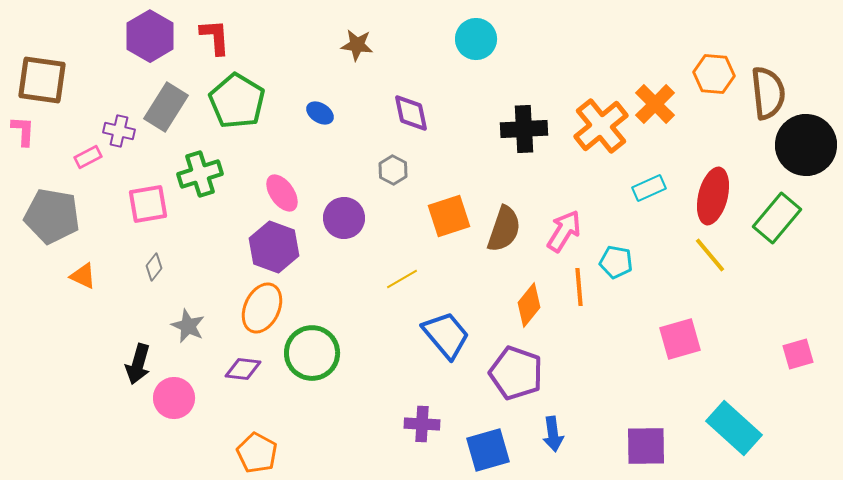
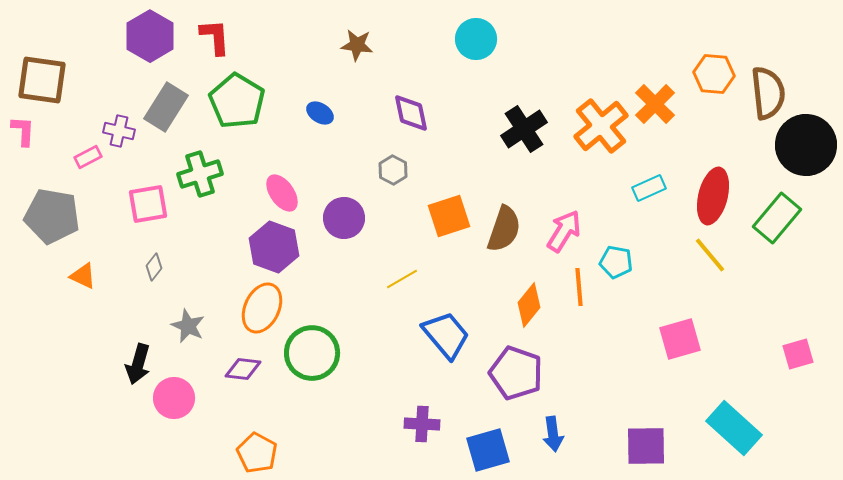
black cross at (524, 129): rotated 30 degrees counterclockwise
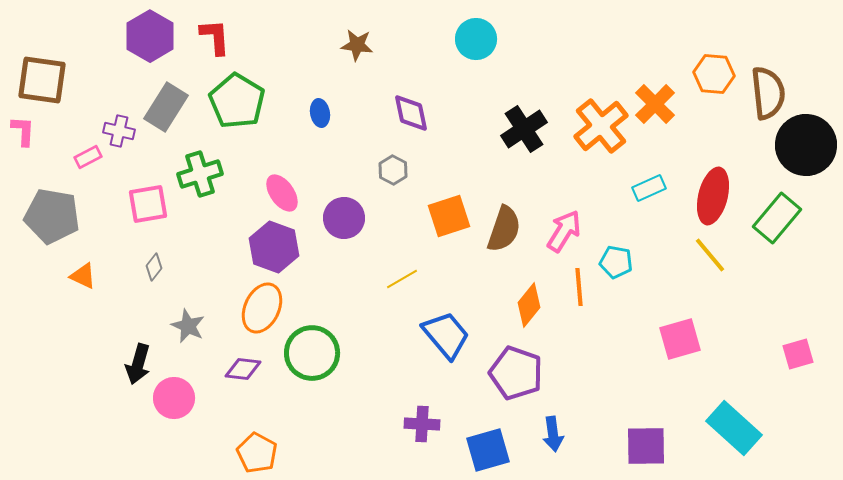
blue ellipse at (320, 113): rotated 48 degrees clockwise
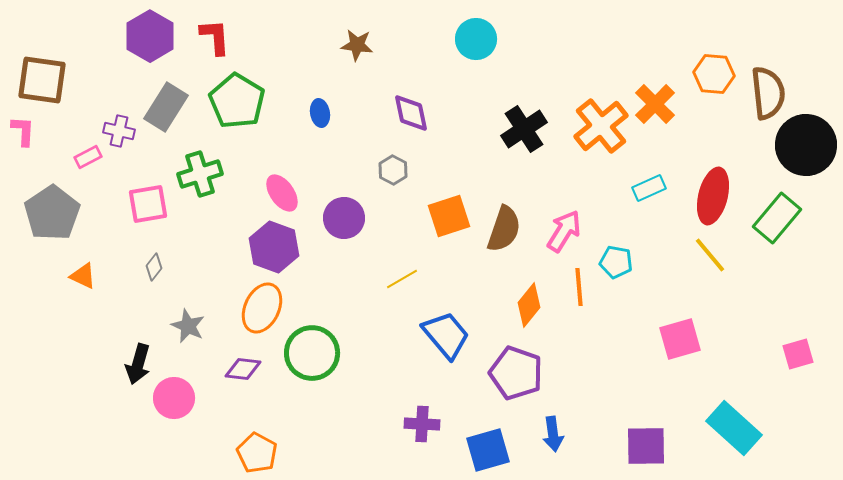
gray pentagon at (52, 216): moved 3 px up; rotated 28 degrees clockwise
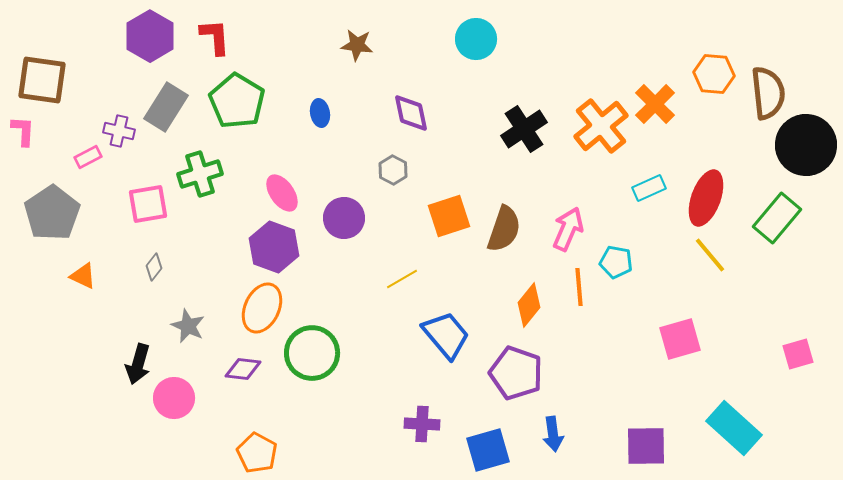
red ellipse at (713, 196): moved 7 px left, 2 px down; rotated 6 degrees clockwise
pink arrow at (564, 231): moved 4 px right, 2 px up; rotated 9 degrees counterclockwise
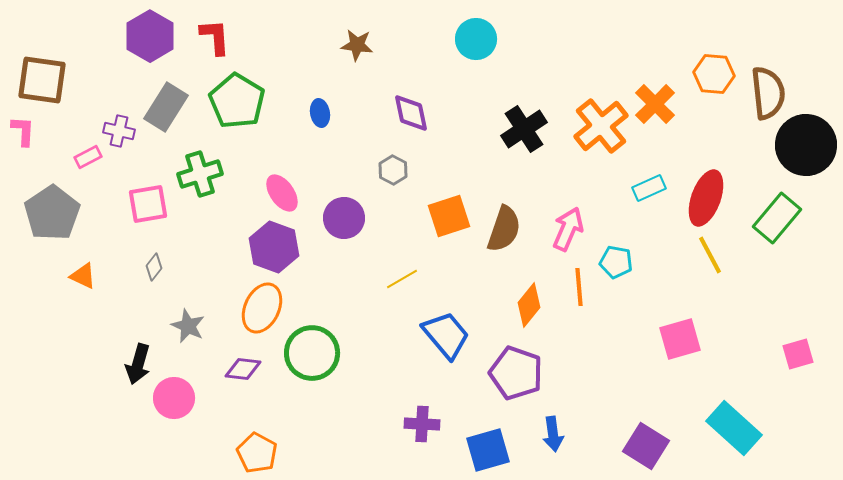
yellow line at (710, 255): rotated 12 degrees clockwise
purple square at (646, 446): rotated 33 degrees clockwise
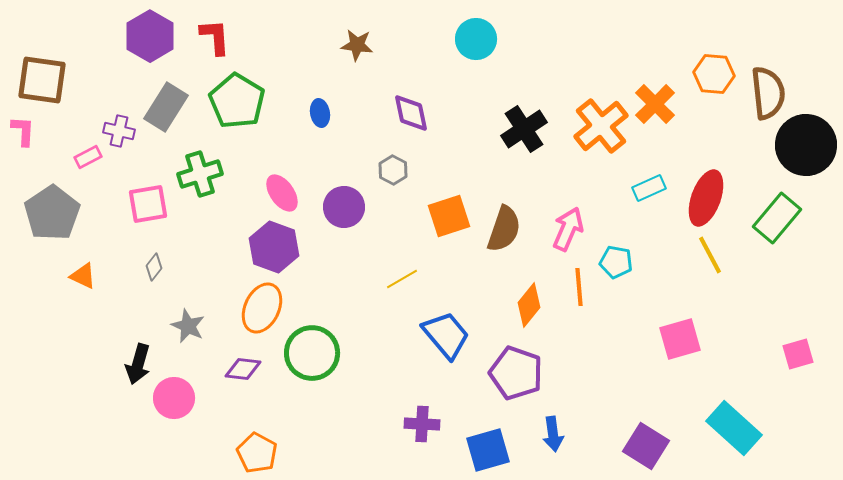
purple circle at (344, 218): moved 11 px up
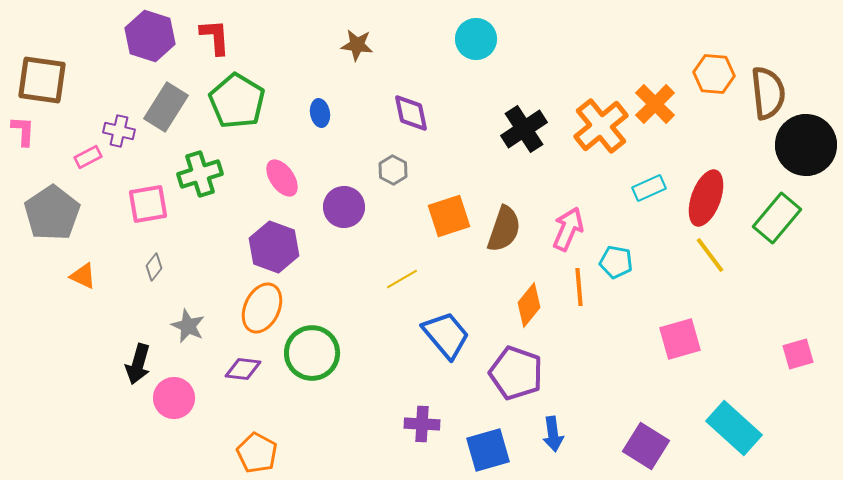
purple hexagon at (150, 36): rotated 12 degrees counterclockwise
pink ellipse at (282, 193): moved 15 px up
yellow line at (710, 255): rotated 9 degrees counterclockwise
